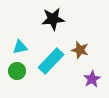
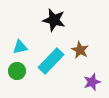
black star: moved 1 px right, 1 px down; rotated 20 degrees clockwise
brown star: rotated 12 degrees clockwise
purple star: moved 3 px down; rotated 12 degrees clockwise
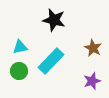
brown star: moved 13 px right, 2 px up
green circle: moved 2 px right
purple star: moved 1 px up
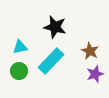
black star: moved 1 px right, 7 px down
brown star: moved 3 px left, 3 px down
purple star: moved 3 px right, 7 px up
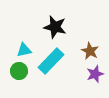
cyan triangle: moved 4 px right, 3 px down
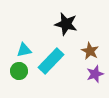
black star: moved 11 px right, 3 px up
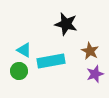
cyan triangle: rotated 42 degrees clockwise
cyan rectangle: rotated 36 degrees clockwise
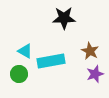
black star: moved 2 px left, 6 px up; rotated 15 degrees counterclockwise
cyan triangle: moved 1 px right, 1 px down
green circle: moved 3 px down
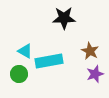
cyan rectangle: moved 2 px left
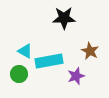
purple star: moved 19 px left, 2 px down
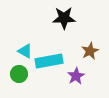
brown star: rotated 18 degrees clockwise
purple star: rotated 12 degrees counterclockwise
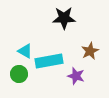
purple star: rotated 24 degrees counterclockwise
